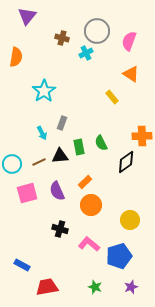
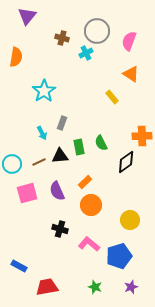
blue rectangle: moved 3 px left, 1 px down
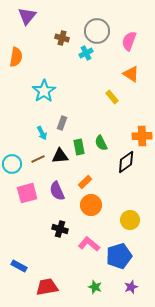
brown line: moved 1 px left, 3 px up
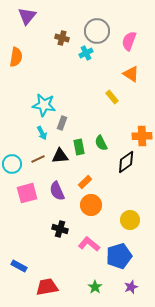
cyan star: moved 14 px down; rotated 30 degrees counterclockwise
green star: rotated 16 degrees clockwise
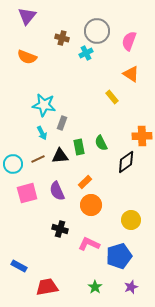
orange semicircle: moved 11 px right; rotated 102 degrees clockwise
cyan circle: moved 1 px right
yellow circle: moved 1 px right
pink L-shape: rotated 15 degrees counterclockwise
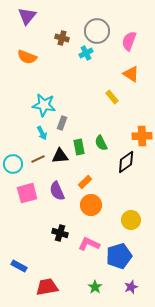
black cross: moved 4 px down
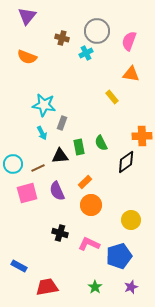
orange triangle: rotated 24 degrees counterclockwise
brown line: moved 9 px down
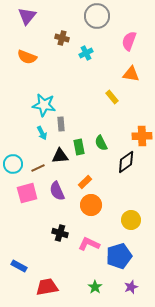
gray circle: moved 15 px up
gray rectangle: moved 1 px left, 1 px down; rotated 24 degrees counterclockwise
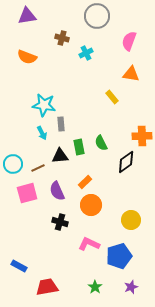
purple triangle: rotated 42 degrees clockwise
black cross: moved 11 px up
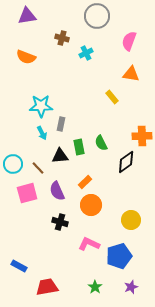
orange semicircle: moved 1 px left
cyan star: moved 3 px left, 1 px down; rotated 10 degrees counterclockwise
gray rectangle: rotated 16 degrees clockwise
brown line: rotated 72 degrees clockwise
